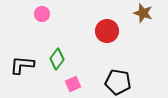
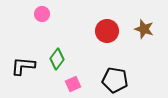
brown star: moved 1 px right, 16 px down
black L-shape: moved 1 px right, 1 px down
black pentagon: moved 3 px left, 2 px up
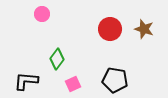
red circle: moved 3 px right, 2 px up
black L-shape: moved 3 px right, 15 px down
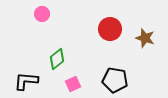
brown star: moved 1 px right, 9 px down
green diamond: rotated 15 degrees clockwise
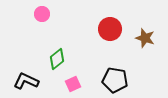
black L-shape: rotated 20 degrees clockwise
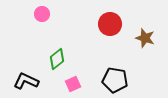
red circle: moved 5 px up
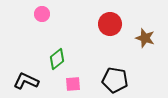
pink square: rotated 21 degrees clockwise
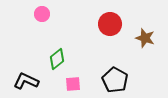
black pentagon: rotated 20 degrees clockwise
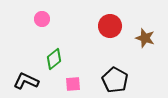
pink circle: moved 5 px down
red circle: moved 2 px down
green diamond: moved 3 px left
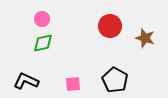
green diamond: moved 11 px left, 16 px up; rotated 25 degrees clockwise
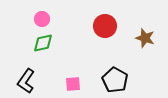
red circle: moved 5 px left
black L-shape: rotated 80 degrees counterclockwise
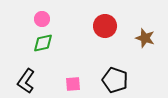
black pentagon: rotated 10 degrees counterclockwise
